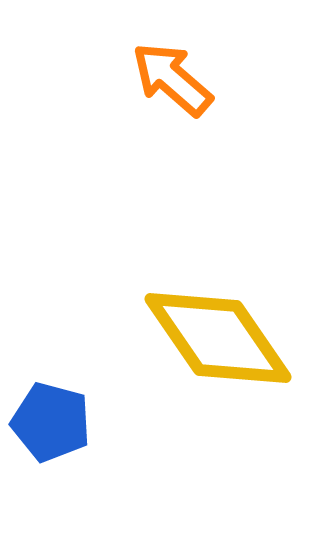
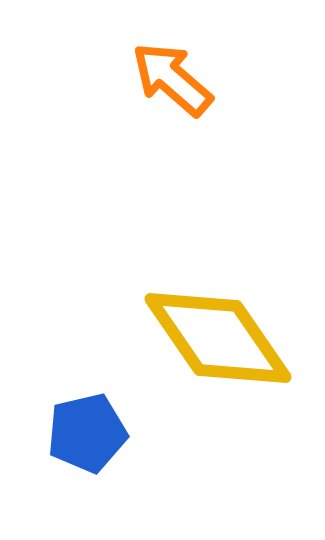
blue pentagon: moved 36 px right, 11 px down; rotated 28 degrees counterclockwise
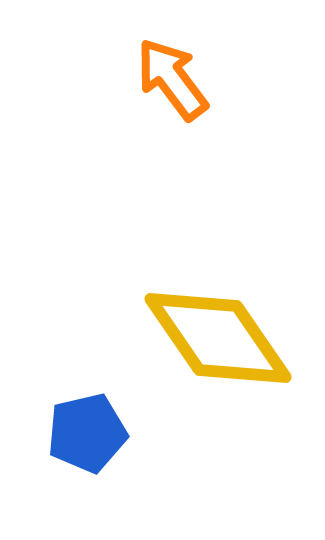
orange arrow: rotated 12 degrees clockwise
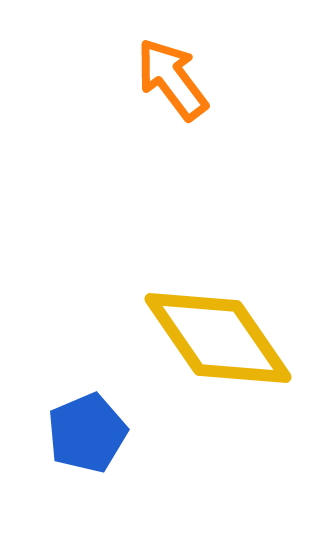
blue pentagon: rotated 10 degrees counterclockwise
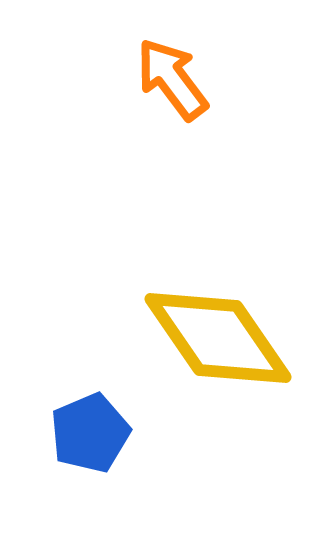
blue pentagon: moved 3 px right
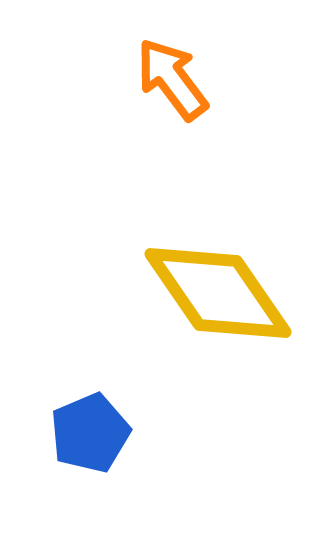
yellow diamond: moved 45 px up
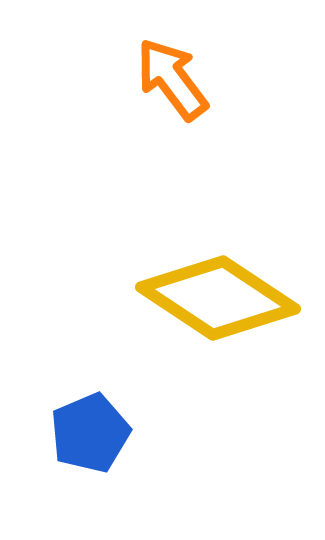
yellow diamond: moved 5 px down; rotated 22 degrees counterclockwise
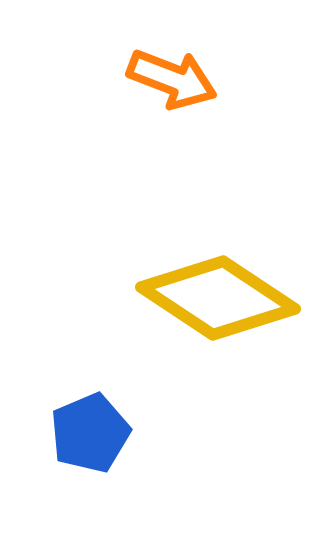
orange arrow: rotated 148 degrees clockwise
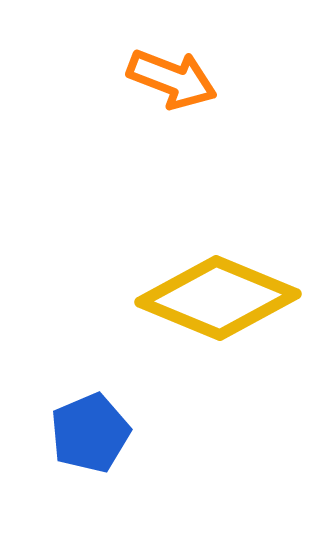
yellow diamond: rotated 11 degrees counterclockwise
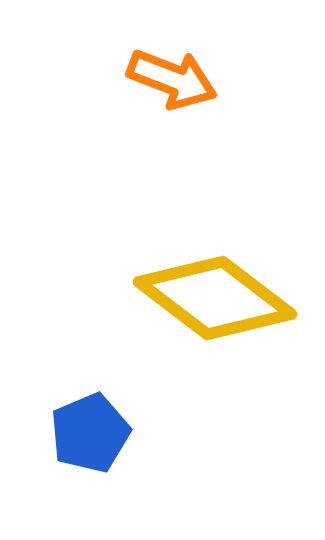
yellow diamond: moved 3 px left; rotated 15 degrees clockwise
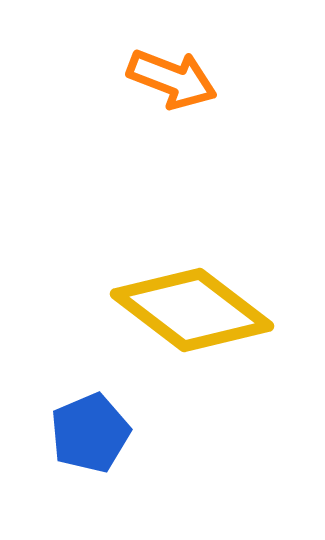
yellow diamond: moved 23 px left, 12 px down
